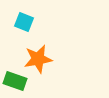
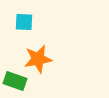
cyan square: rotated 18 degrees counterclockwise
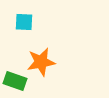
orange star: moved 3 px right, 3 px down
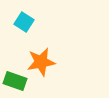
cyan square: rotated 30 degrees clockwise
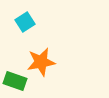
cyan square: moved 1 px right; rotated 24 degrees clockwise
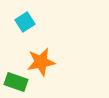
green rectangle: moved 1 px right, 1 px down
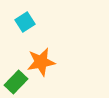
green rectangle: rotated 65 degrees counterclockwise
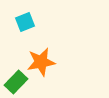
cyan square: rotated 12 degrees clockwise
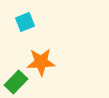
orange star: rotated 8 degrees clockwise
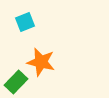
orange star: rotated 16 degrees clockwise
